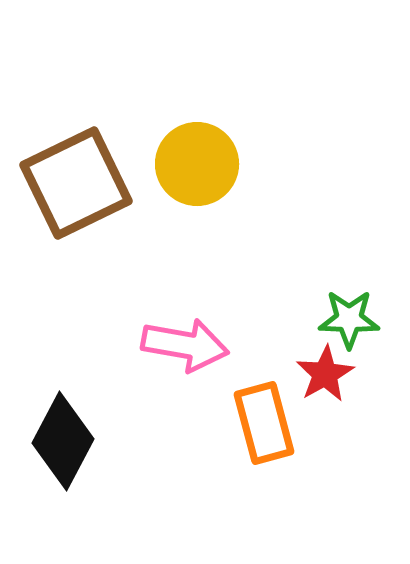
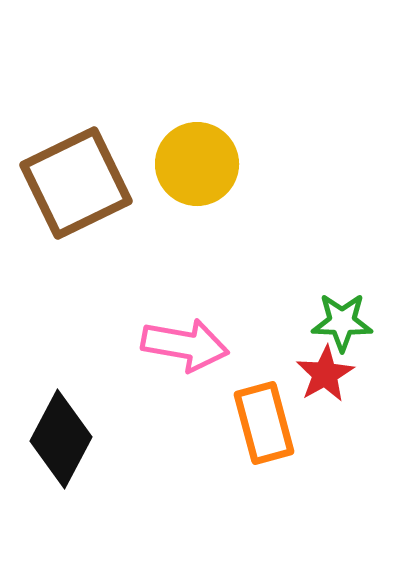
green star: moved 7 px left, 3 px down
black diamond: moved 2 px left, 2 px up
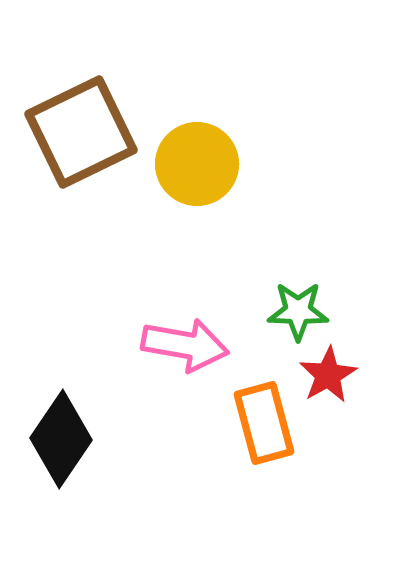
brown square: moved 5 px right, 51 px up
green star: moved 44 px left, 11 px up
red star: moved 3 px right, 1 px down
black diamond: rotated 6 degrees clockwise
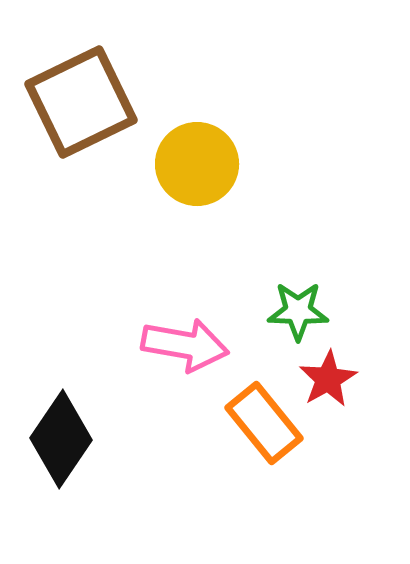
brown square: moved 30 px up
red star: moved 4 px down
orange rectangle: rotated 24 degrees counterclockwise
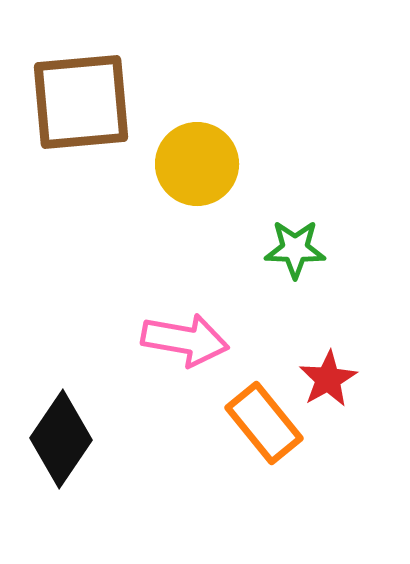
brown square: rotated 21 degrees clockwise
green star: moved 3 px left, 62 px up
pink arrow: moved 5 px up
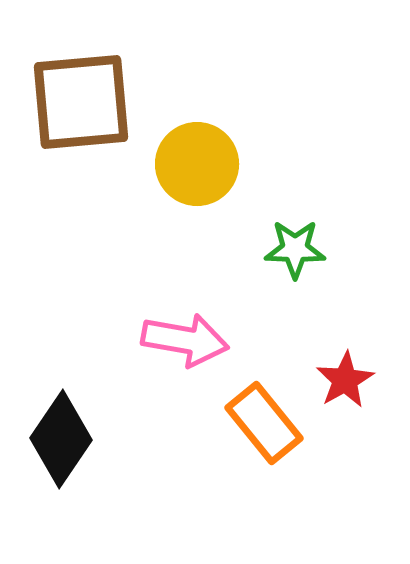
red star: moved 17 px right, 1 px down
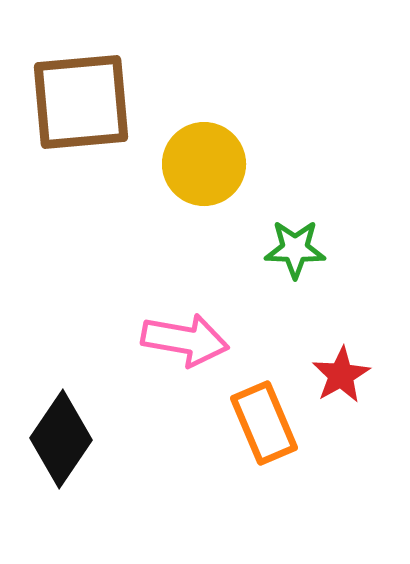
yellow circle: moved 7 px right
red star: moved 4 px left, 5 px up
orange rectangle: rotated 16 degrees clockwise
